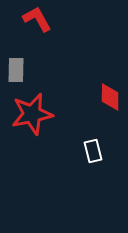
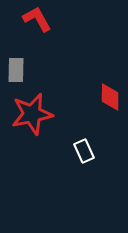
white rectangle: moved 9 px left; rotated 10 degrees counterclockwise
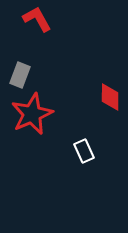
gray rectangle: moved 4 px right, 5 px down; rotated 20 degrees clockwise
red star: rotated 12 degrees counterclockwise
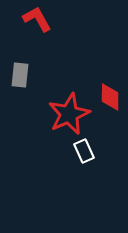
gray rectangle: rotated 15 degrees counterclockwise
red star: moved 37 px right
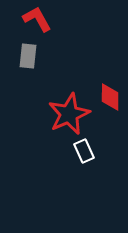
gray rectangle: moved 8 px right, 19 px up
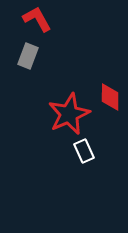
gray rectangle: rotated 15 degrees clockwise
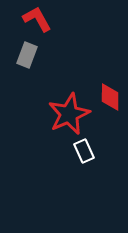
gray rectangle: moved 1 px left, 1 px up
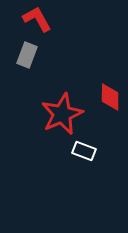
red star: moved 7 px left
white rectangle: rotated 45 degrees counterclockwise
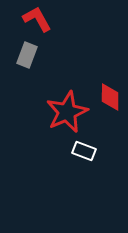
red star: moved 5 px right, 2 px up
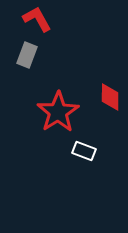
red star: moved 9 px left; rotated 9 degrees counterclockwise
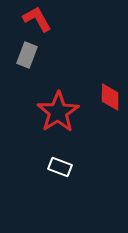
white rectangle: moved 24 px left, 16 px down
